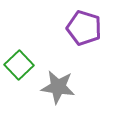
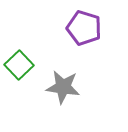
gray star: moved 5 px right
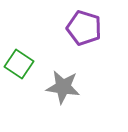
green square: moved 1 px up; rotated 12 degrees counterclockwise
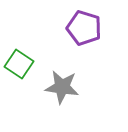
gray star: moved 1 px left
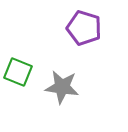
green square: moved 1 px left, 8 px down; rotated 12 degrees counterclockwise
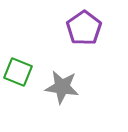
purple pentagon: rotated 20 degrees clockwise
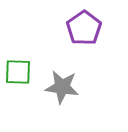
green square: rotated 20 degrees counterclockwise
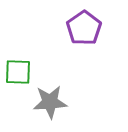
gray star: moved 12 px left, 15 px down; rotated 12 degrees counterclockwise
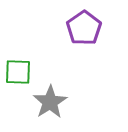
gray star: rotated 28 degrees counterclockwise
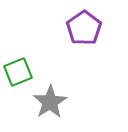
green square: rotated 24 degrees counterclockwise
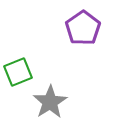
purple pentagon: moved 1 px left
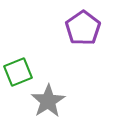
gray star: moved 2 px left, 1 px up
